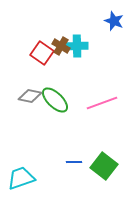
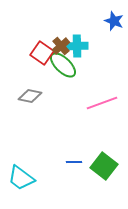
brown cross: rotated 18 degrees clockwise
green ellipse: moved 8 px right, 35 px up
cyan trapezoid: rotated 124 degrees counterclockwise
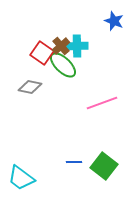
gray diamond: moved 9 px up
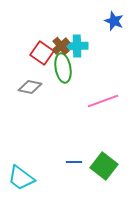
green ellipse: moved 3 px down; rotated 36 degrees clockwise
pink line: moved 1 px right, 2 px up
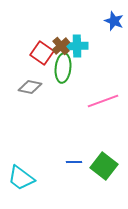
green ellipse: rotated 16 degrees clockwise
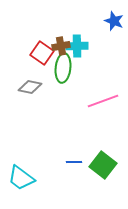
brown cross: rotated 30 degrees clockwise
green square: moved 1 px left, 1 px up
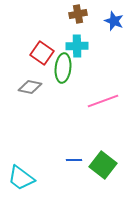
brown cross: moved 17 px right, 32 px up
blue line: moved 2 px up
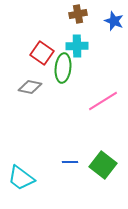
pink line: rotated 12 degrees counterclockwise
blue line: moved 4 px left, 2 px down
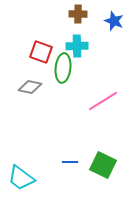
brown cross: rotated 12 degrees clockwise
red square: moved 1 px left, 1 px up; rotated 15 degrees counterclockwise
green square: rotated 12 degrees counterclockwise
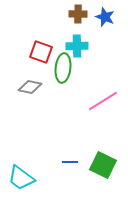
blue star: moved 9 px left, 4 px up
